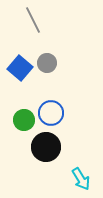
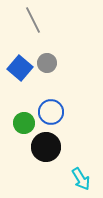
blue circle: moved 1 px up
green circle: moved 3 px down
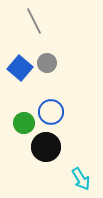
gray line: moved 1 px right, 1 px down
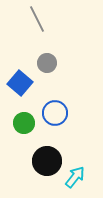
gray line: moved 3 px right, 2 px up
blue square: moved 15 px down
blue circle: moved 4 px right, 1 px down
black circle: moved 1 px right, 14 px down
cyan arrow: moved 6 px left, 2 px up; rotated 110 degrees counterclockwise
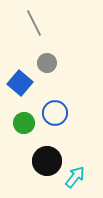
gray line: moved 3 px left, 4 px down
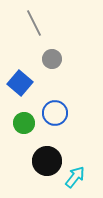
gray circle: moved 5 px right, 4 px up
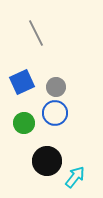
gray line: moved 2 px right, 10 px down
gray circle: moved 4 px right, 28 px down
blue square: moved 2 px right, 1 px up; rotated 25 degrees clockwise
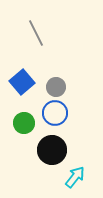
blue square: rotated 15 degrees counterclockwise
black circle: moved 5 px right, 11 px up
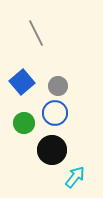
gray circle: moved 2 px right, 1 px up
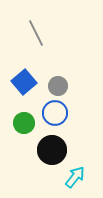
blue square: moved 2 px right
